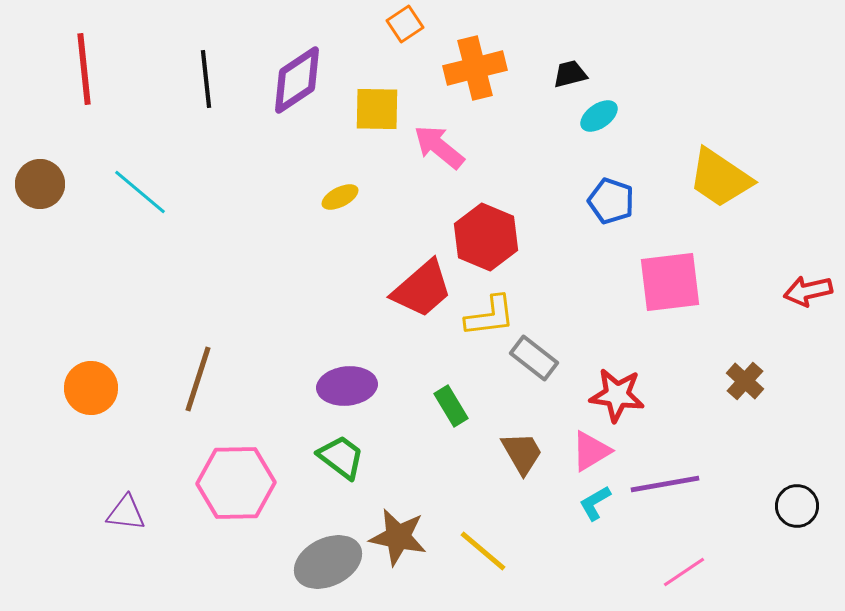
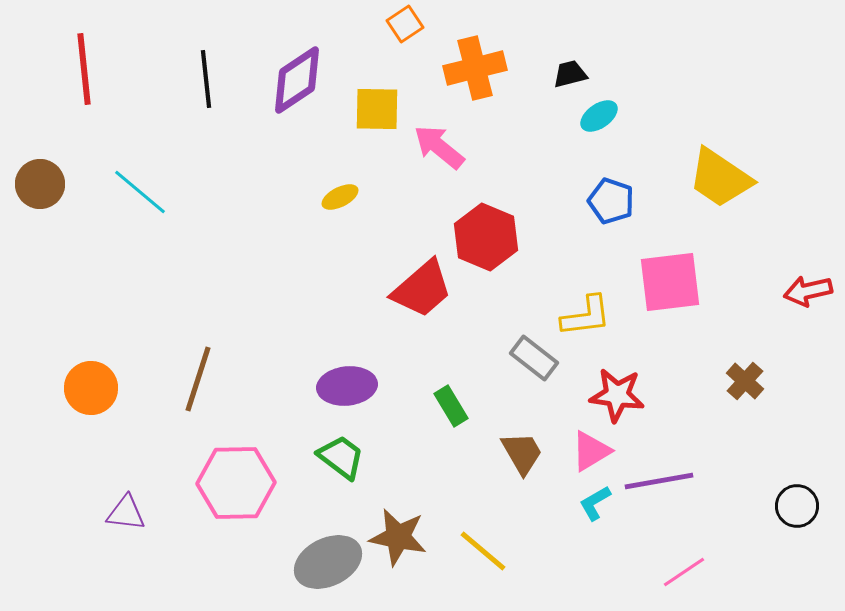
yellow L-shape: moved 96 px right
purple line: moved 6 px left, 3 px up
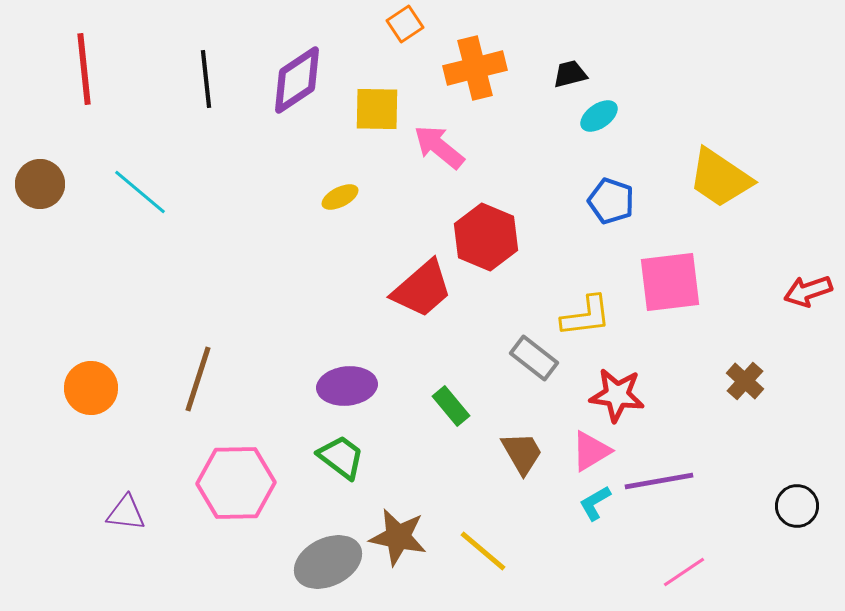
red arrow: rotated 6 degrees counterclockwise
green rectangle: rotated 9 degrees counterclockwise
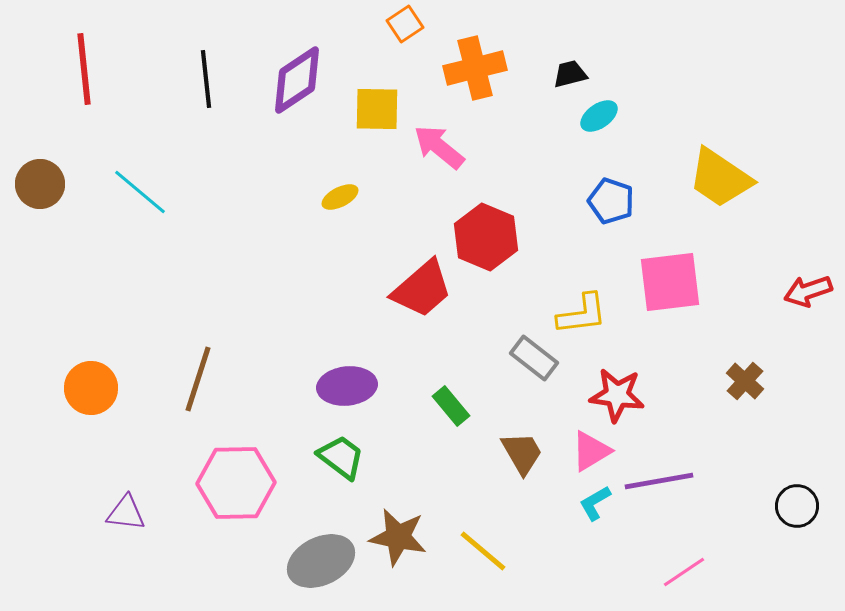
yellow L-shape: moved 4 px left, 2 px up
gray ellipse: moved 7 px left, 1 px up
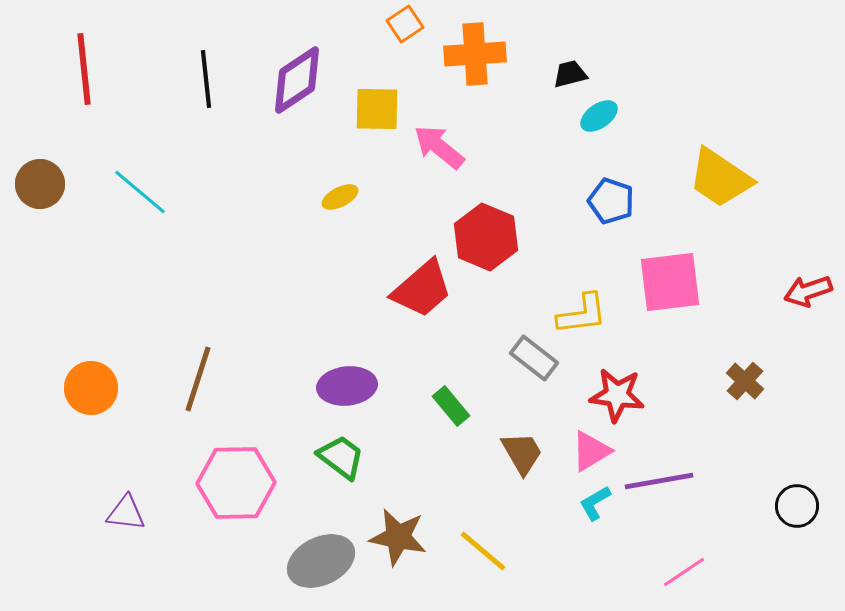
orange cross: moved 14 px up; rotated 10 degrees clockwise
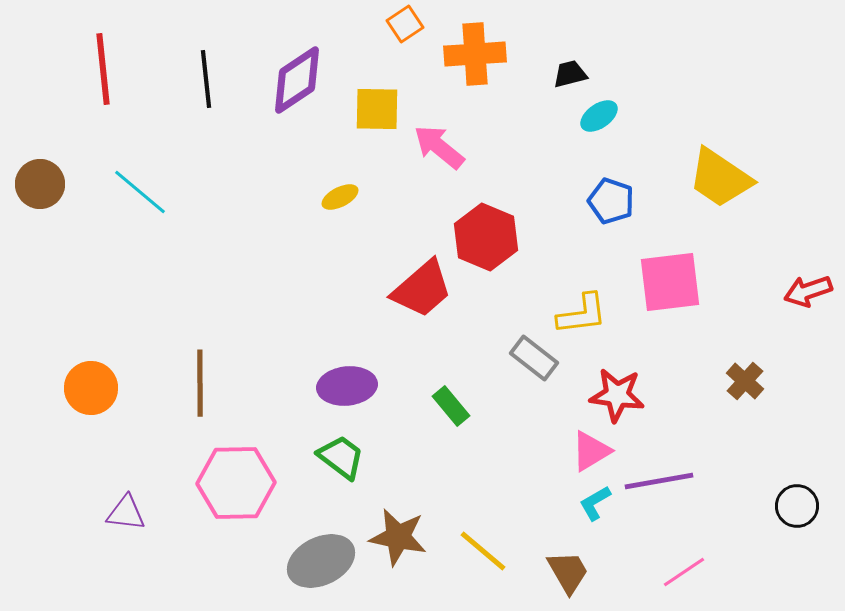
red line: moved 19 px right
brown line: moved 2 px right, 4 px down; rotated 18 degrees counterclockwise
brown trapezoid: moved 46 px right, 119 px down
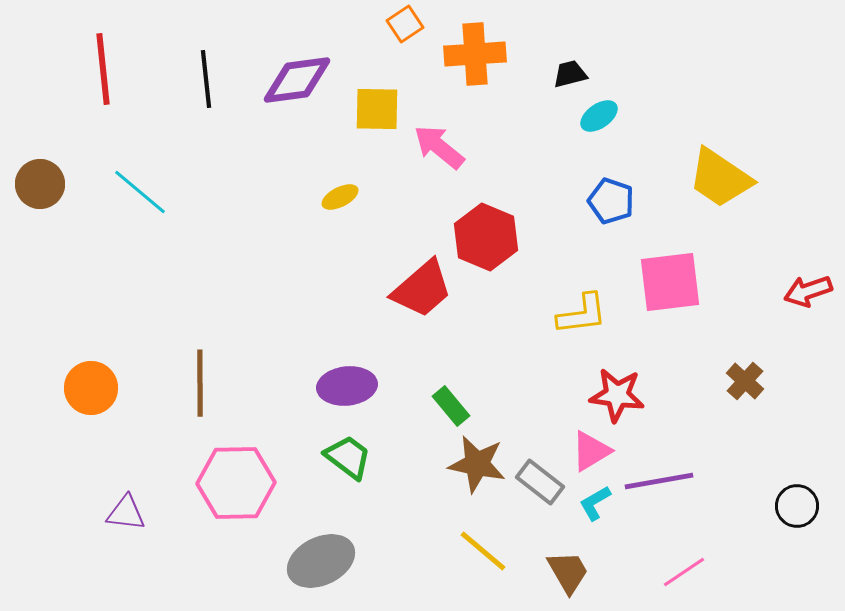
purple diamond: rotated 26 degrees clockwise
gray rectangle: moved 6 px right, 124 px down
green trapezoid: moved 7 px right
brown star: moved 79 px right, 73 px up
